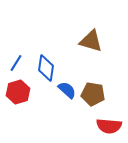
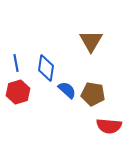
brown triangle: rotated 45 degrees clockwise
blue line: rotated 42 degrees counterclockwise
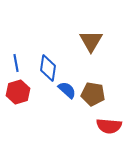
blue diamond: moved 2 px right
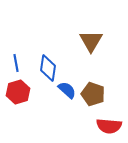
brown pentagon: rotated 10 degrees clockwise
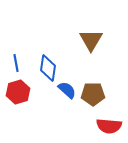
brown triangle: moved 1 px up
brown pentagon: rotated 20 degrees counterclockwise
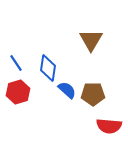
blue line: rotated 24 degrees counterclockwise
